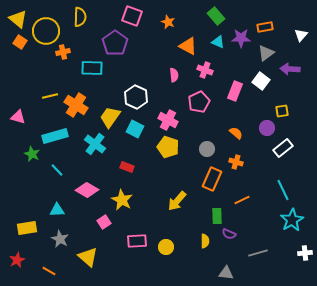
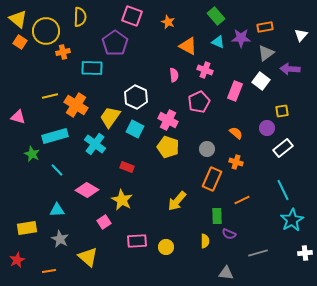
orange line at (49, 271): rotated 40 degrees counterclockwise
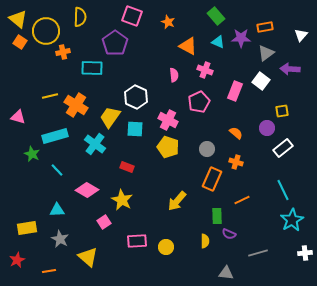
cyan square at (135, 129): rotated 24 degrees counterclockwise
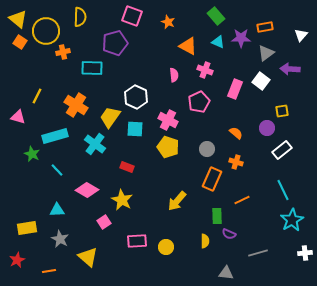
purple pentagon at (115, 43): rotated 20 degrees clockwise
pink rectangle at (235, 91): moved 2 px up
yellow line at (50, 96): moved 13 px left; rotated 49 degrees counterclockwise
white rectangle at (283, 148): moved 1 px left, 2 px down
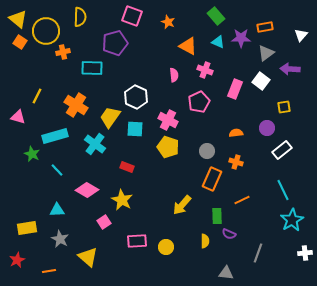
yellow square at (282, 111): moved 2 px right, 4 px up
orange semicircle at (236, 133): rotated 48 degrees counterclockwise
gray circle at (207, 149): moved 2 px down
yellow arrow at (177, 201): moved 5 px right, 4 px down
gray line at (258, 253): rotated 54 degrees counterclockwise
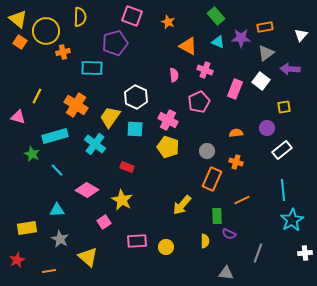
cyan line at (283, 190): rotated 20 degrees clockwise
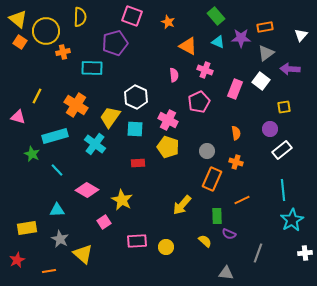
purple circle at (267, 128): moved 3 px right, 1 px down
orange semicircle at (236, 133): rotated 88 degrees clockwise
red rectangle at (127, 167): moved 11 px right, 4 px up; rotated 24 degrees counterclockwise
yellow semicircle at (205, 241): rotated 48 degrees counterclockwise
yellow triangle at (88, 257): moved 5 px left, 3 px up
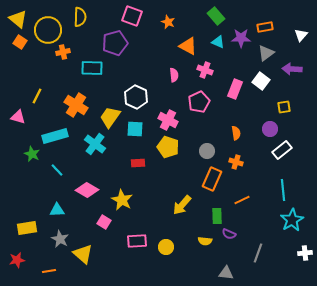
yellow circle at (46, 31): moved 2 px right, 1 px up
purple arrow at (290, 69): moved 2 px right
pink square at (104, 222): rotated 24 degrees counterclockwise
yellow semicircle at (205, 241): rotated 144 degrees clockwise
red star at (17, 260): rotated 14 degrees clockwise
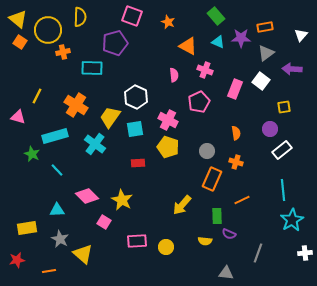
cyan square at (135, 129): rotated 12 degrees counterclockwise
pink diamond at (87, 190): moved 6 px down; rotated 15 degrees clockwise
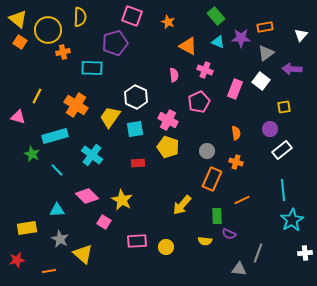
cyan cross at (95, 144): moved 3 px left, 11 px down
gray triangle at (226, 273): moved 13 px right, 4 px up
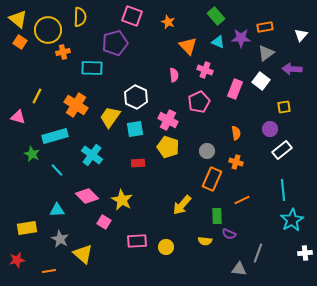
orange triangle at (188, 46): rotated 18 degrees clockwise
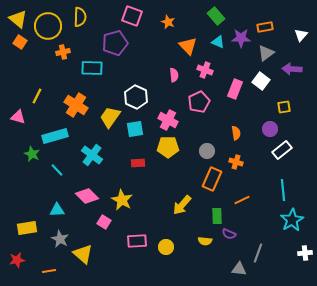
yellow circle at (48, 30): moved 4 px up
yellow pentagon at (168, 147): rotated 20 degrees counterclockwise
